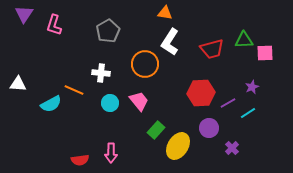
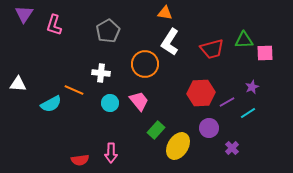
purple line: moved 1 px left, 1 px up
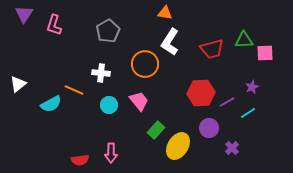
white triangle: rotated 42 degrees counterclockwise
cyan circle: moved 1 px left, 2 px down
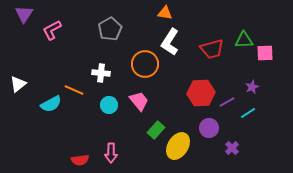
pink L-shape: moved 2 px left, 5 px down; rotated 45 degrees clockwise
gray pentagon: moved 2 px right, 2 px up
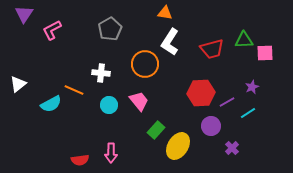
purple circle: moved 2 px right, 2 px up
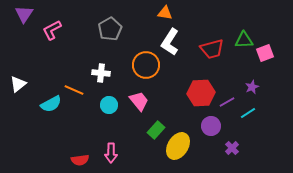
pink square: rotated 18 degrees counterclockwise
orange circle: moved 1 px right, 1 px down
